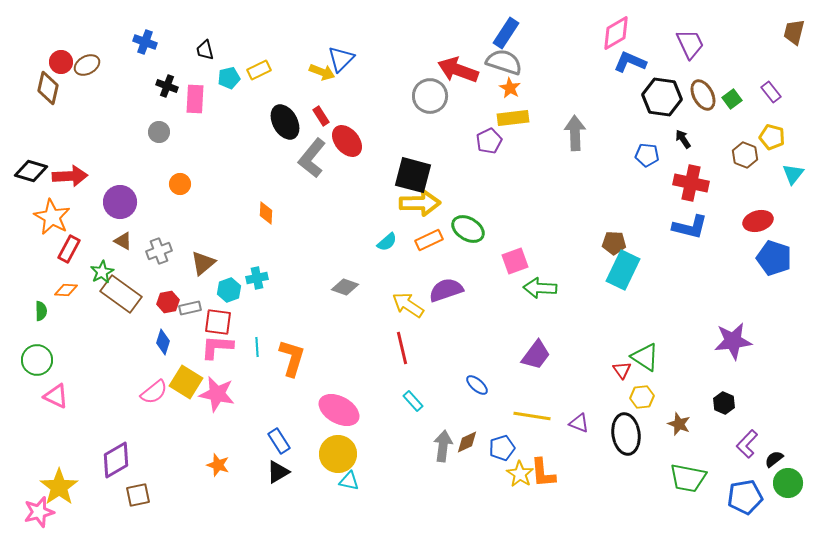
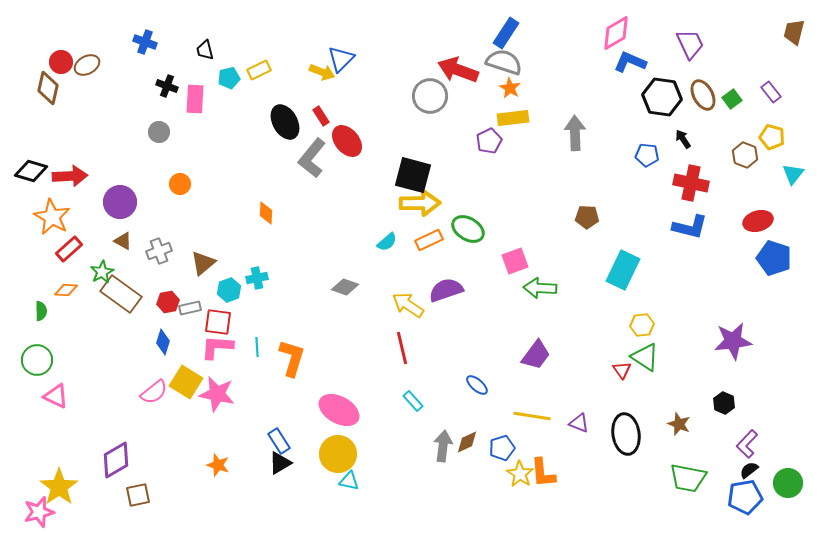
brown pentagon at (614, 243): moved 27 px left, 26 px up
red rectangle at (69, 249): rotated 20 degrees clockwise
yellow hexagon at (642, 397): moved 72 px up
black semicircle at (774, 459): moved 25 px left, 11 px down
black triangle at (278, 472): moved 2 px right, 9 px up
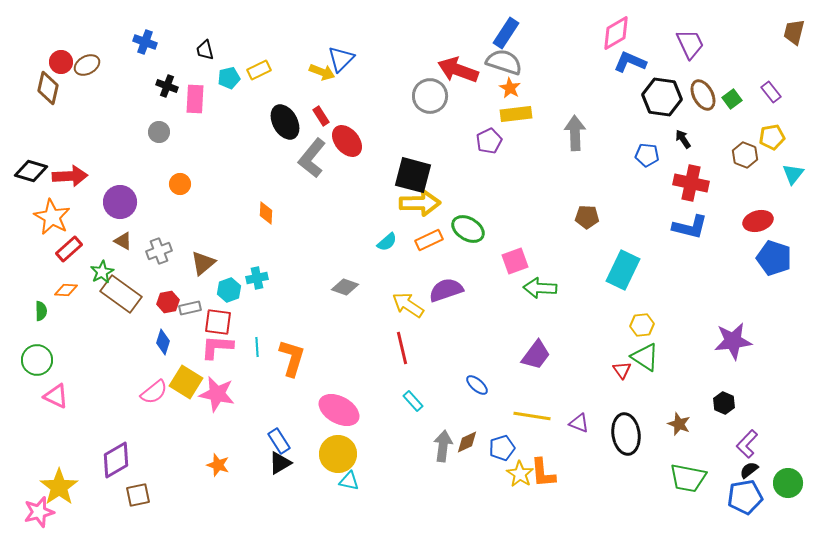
yellow rectangle at (513, 118): moved 3 px right, 4 px up
yellow pentagon at (772, 137): rotated 25 degrees counterclockwise
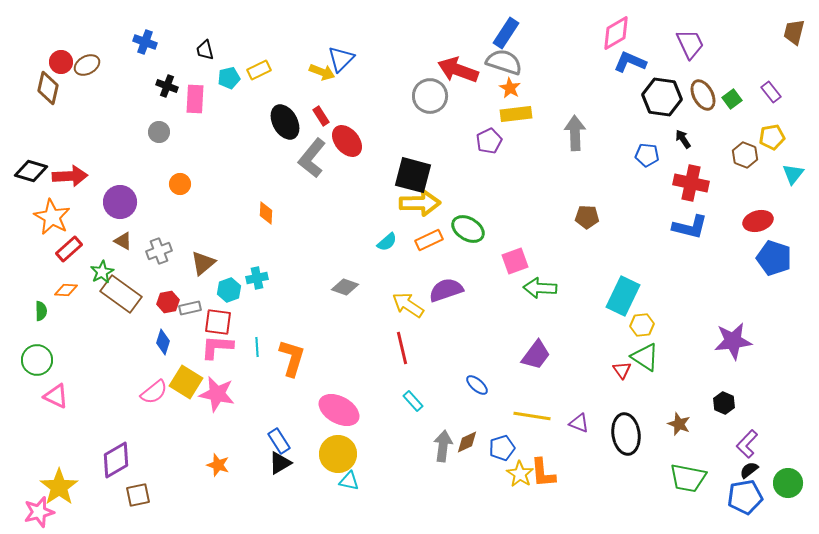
cyan rectangle at (623, 270): moved 26 px down
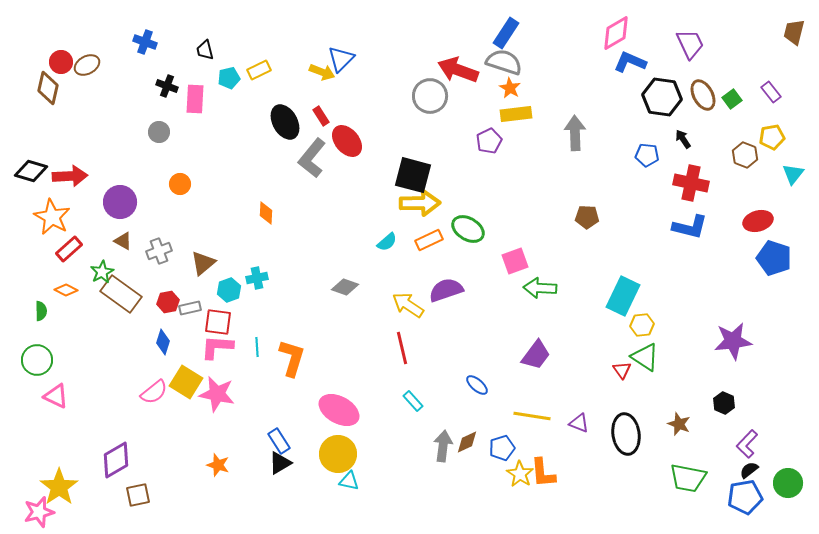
orange diamond at (66, 290): rotated 25 degrees clockwise
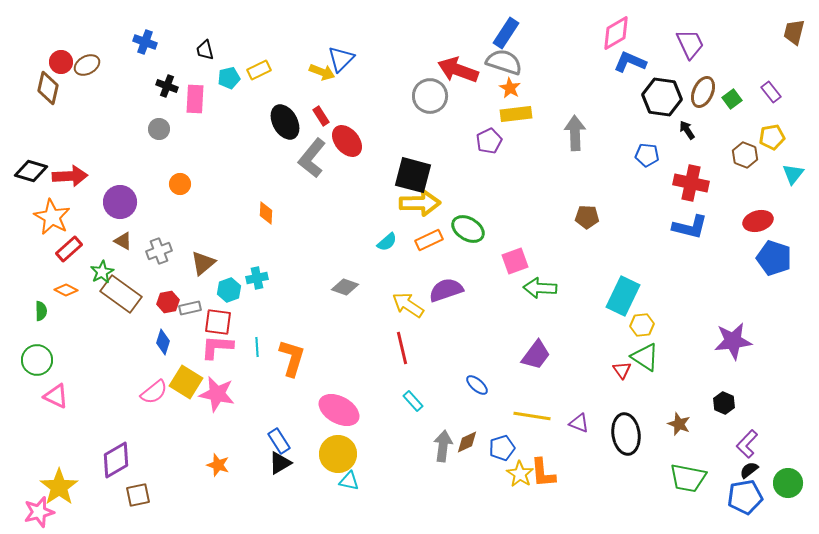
brown ellipse at (703, 95): moved 3 px up; rotated 52 degrees clockwise
gray circle at (159, 132): moved 3 px up
black arrow at (683, 139): moved 4 px right, 9 px up
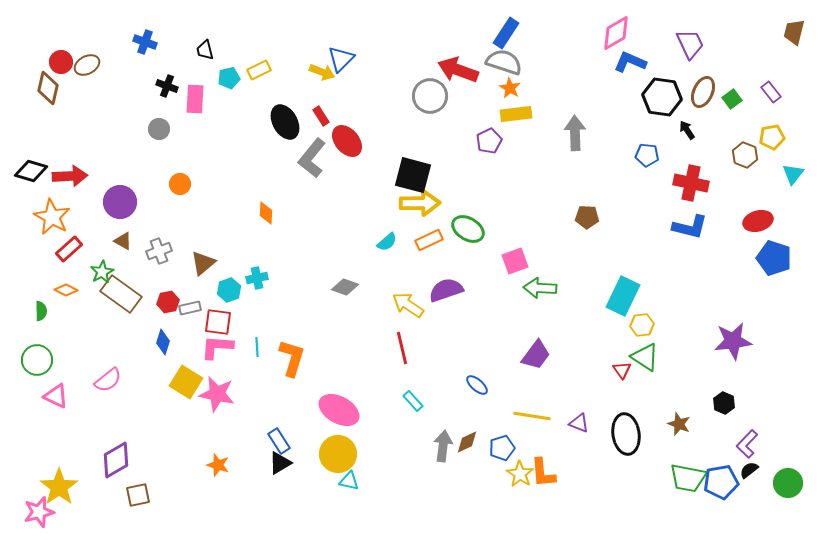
pink semicircle at (154, 392): moved 46 px left, 12 px up
blue pentagon at (745, 497): moved 24 px left, 15 px up
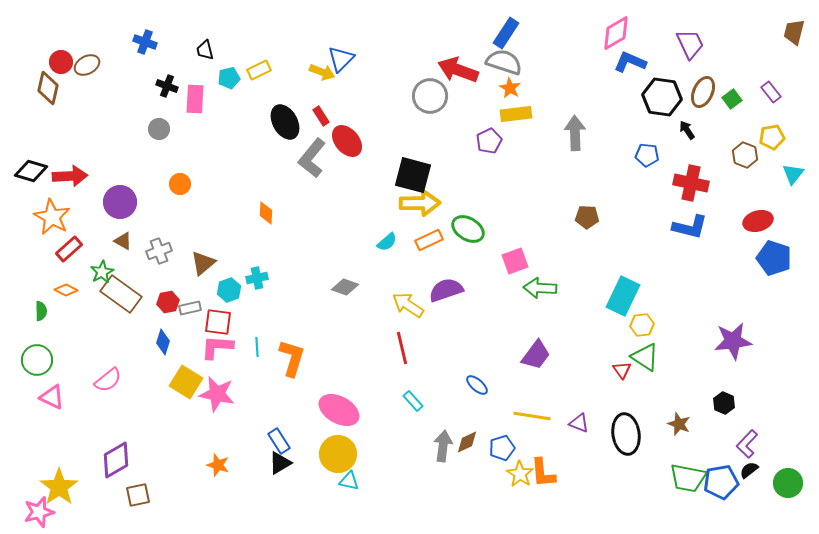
pink triangle at (56, 396): moved 4 px left, 1 px down
